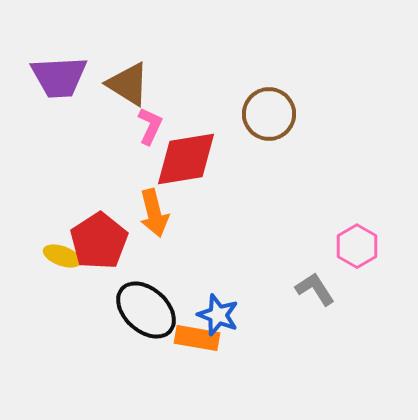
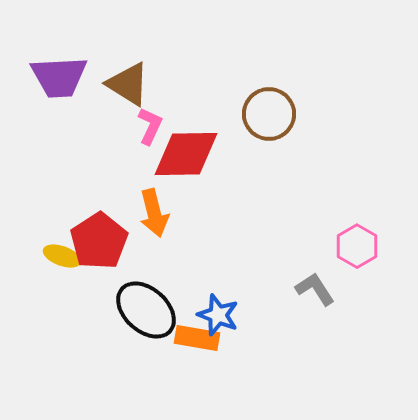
red diamond: moved 5 px up; rotated 8 degrees clockwise
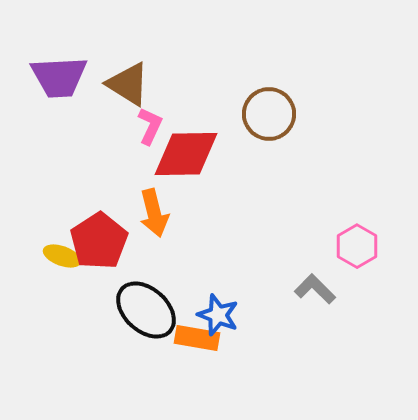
gray L-shape: rotated 12 degrees counterclockwise
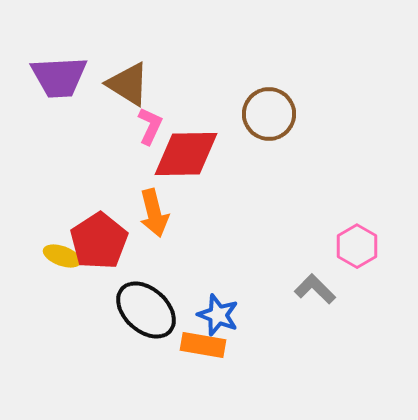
orange rectangle: moved 6 px right, 7 px down
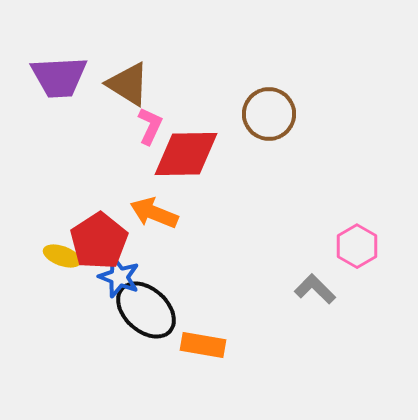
orange arrow: rotated 126 degrees clockwise
blue star: moved 99 px left, 38 px up
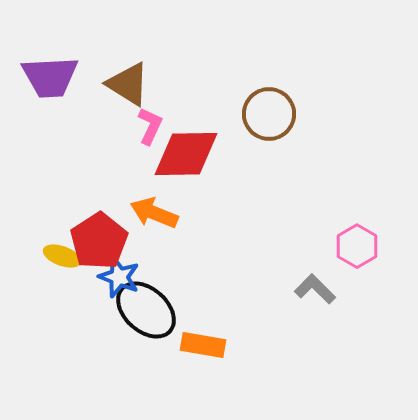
purple trapezoid: moved 9 px left
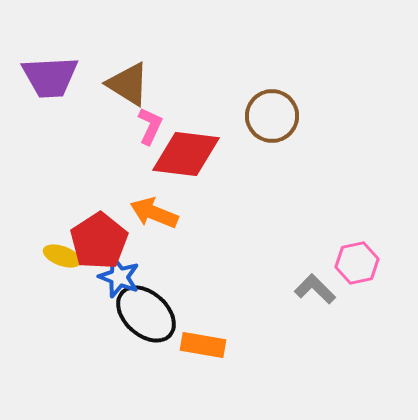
brown circle: moved 3 px right, 2 px down
red diamond: rotated 8 degrees clockwise
pink hexagon: moved 17 px down; rotated 18 degrees clockwise
black ellipse: moved 4 px down
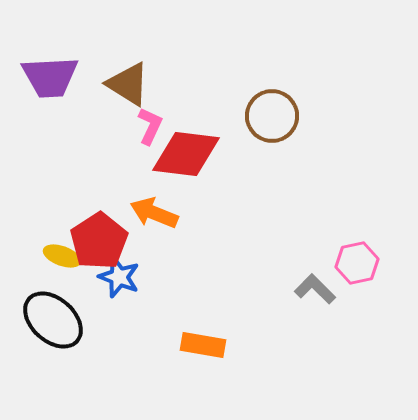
black ellipse: moved 93 px left, 6 px down
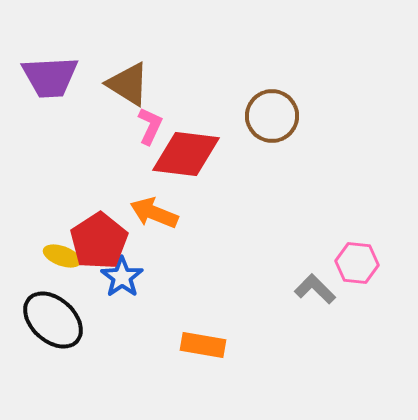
pink hexagon: rotated 18 degrees clockwise
blue star: moved 3 px right; rotated 15 degrees clockwise
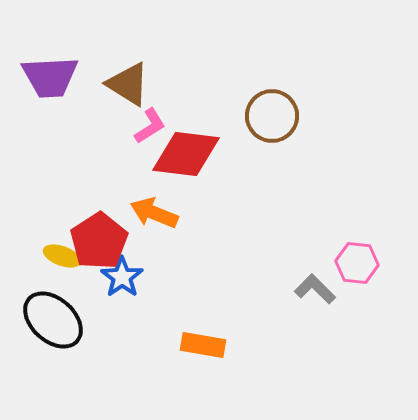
pink L-shape: rotated 33 degrees clockwise
